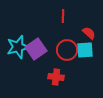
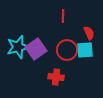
red semicircle: rotated 24 degrees clockwise
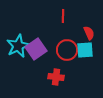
cyan star: moved 1 px up; rotated 10 degrees counterclockwise
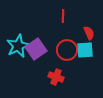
red cross: rotated 14 degrees clockwise
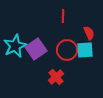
cyan star: moved 3 px left
red cross: rotated 28 degrees clockwise
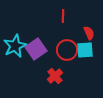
red cross: moved 1 px left, 1 px up
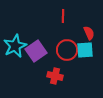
purple square: moved 2 px down
red cross: rotated 35 degrees counterclockwise
